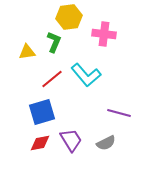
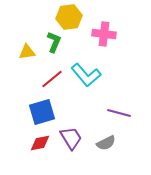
purple trapezoid: moved 2 px up
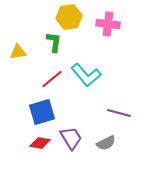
pink cross: moved 4 px right, 10 px up
green L-shape: rotated 15 degrees counterclockwise
yellow triangle: moved 9 px left
red diamond: rotated 20 degrees clockwise
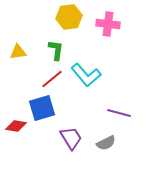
green L-shape: moved 2 px right, 8 px down
blue square: moved 4 px up
red diamond: moved 24 px left, 17 px up
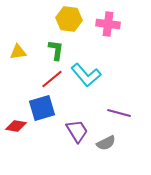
yellow hexagon: moved 2 px down; rotated 15 degrees clockwise
purple trapezoid: moved 6 px right, 7 px up
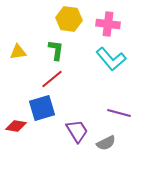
cyan L-shape: moved 25 px right, 16 px up
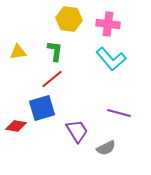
green L-shape: moved 1 px left, 1 px down
gray semicircle: moved 5 px down
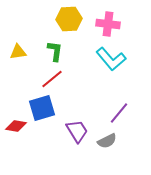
yellow hexagon: rotated 10 degrees counterclockwise
purple line: rotated 65 degrees counterclockwise
gray semicircle: moved 1 px right, 7 px up
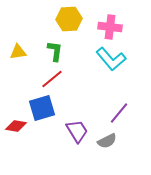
pink cross: moved 2 px right, 3 px down
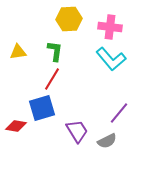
red line: rotated 20 degrees counterclockwise
